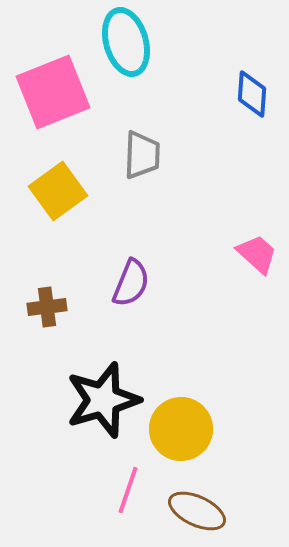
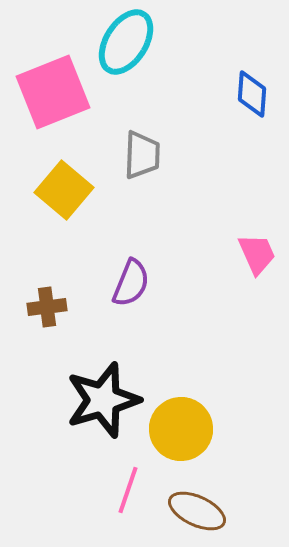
cyan ellipse: rotated 48 degrees clockwise
yellow square: moved 6 px right, 1 px up; rotated 14 degrees counterclockwise
pink trapezoid: rotated 24 degrees clockwise
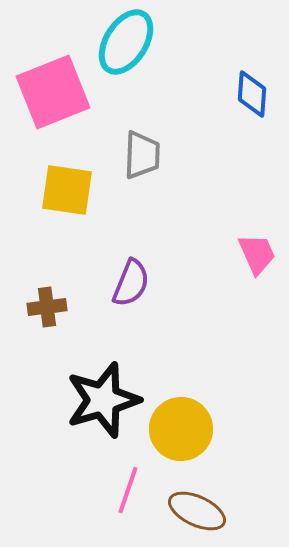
yellow square: moved 3 px right; rotated 32 degrees counterclockwise
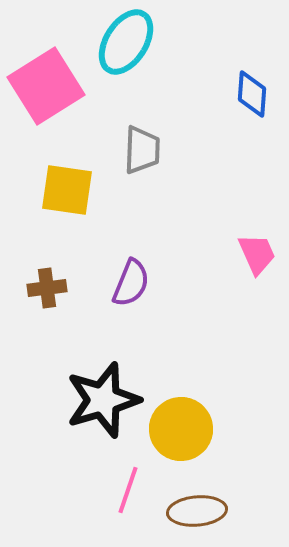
pink square: moved 7 px left, 6 px up; rotated 10 degrees counterclockwise
gray trapezoid: moved 5 px up
brown cross: moved 19 px up
brown ellipse: rotated 30 degrees counterclockwise
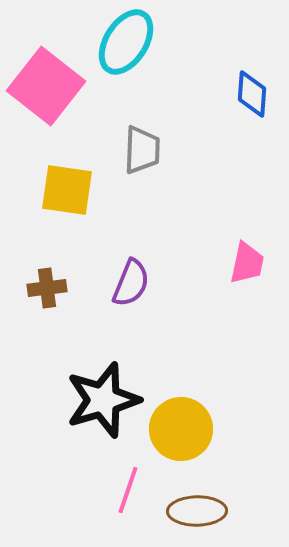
pink square: rotated 20 degrees counterclockwise
pink trapezoid: moved 10 px left, 9 px down; rotated 36 degrees clockwise
brown ellipse: rotated 4 degrees clockwise
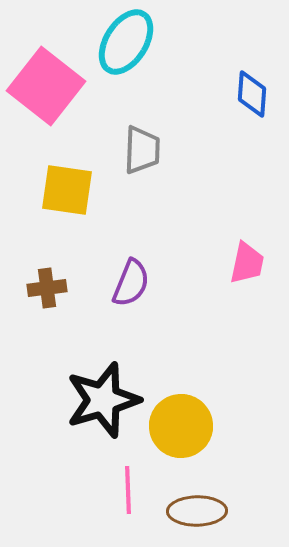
yellow circle: moved 3 px up
pink line: rotated 21 degrees counterclockwise
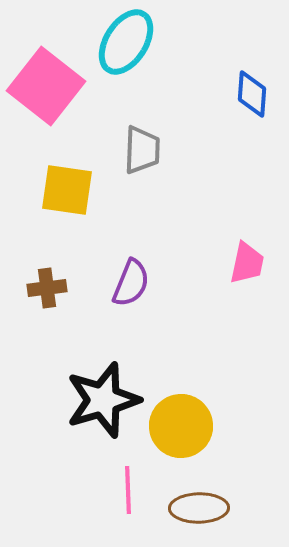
brown ellipse: moved 2 px right, 3 px up
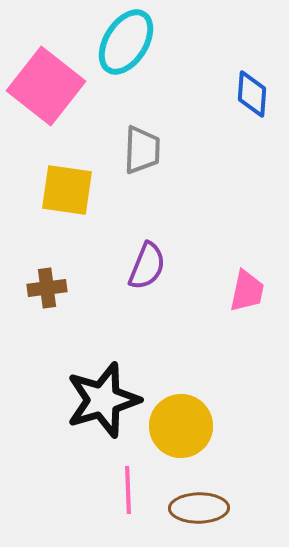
pink trapezoid: moved 28 px down
purple semicircle: moved 16 px right, 17 px up
